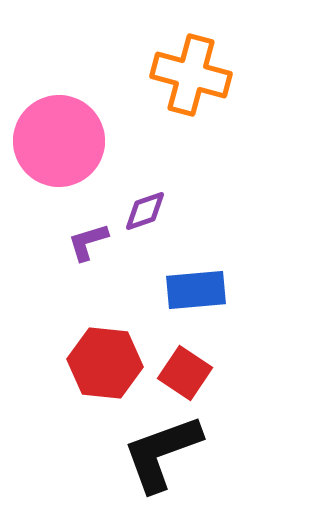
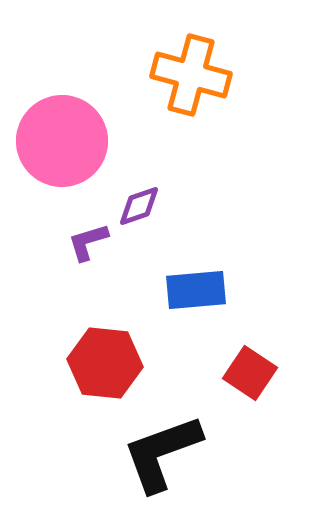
pink circle: moved 3 px right
purple diamond: moved 6 px left, 5 px up
red square: moved 65 px right
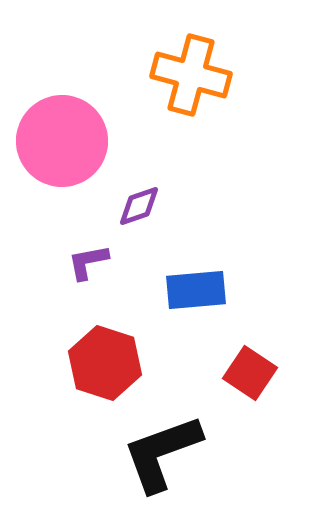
purple L-shape: moved 20 px down; rotated 6 degrees clockwise
red hexagon: rotated 12 degrees clockwise
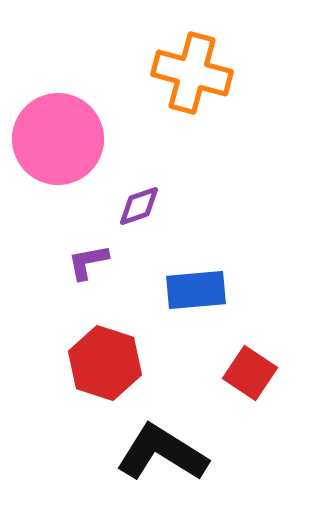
orange cross: moved 1 px right, 2 px up
pink circle: moved 4 px left, 2 px up
black L-shape: rotated 52 degrees clockwise
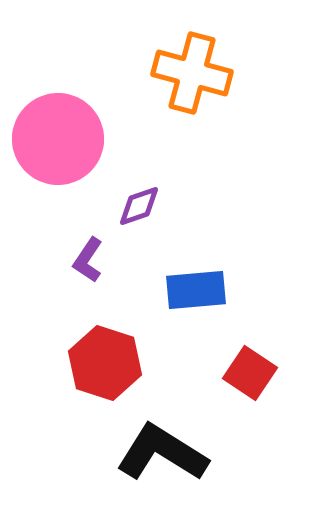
purple L-shape: moved 2 px up; rotated 45 degrees counterclockwise
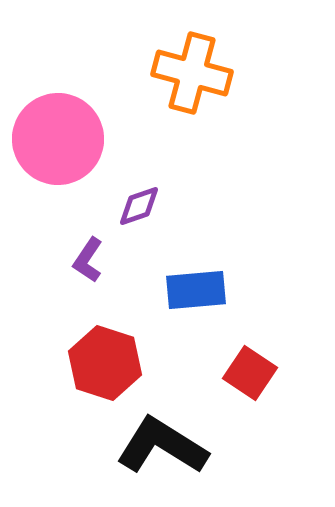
black L-shape: moved 7 px up
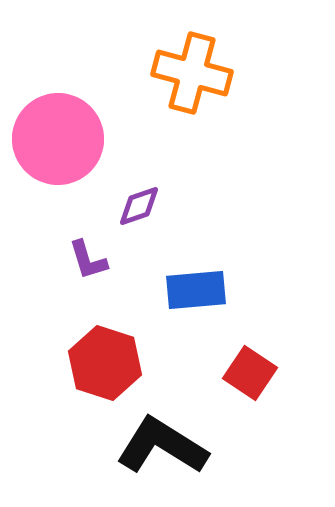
purple L-shape: rotated 51 degrees counterclockwise
